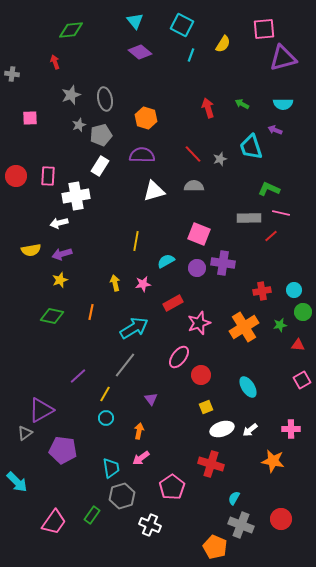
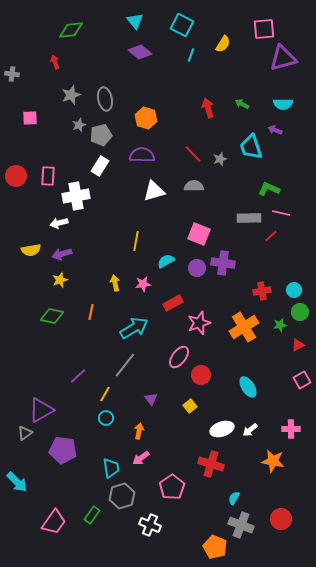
green circle at (303, 312): moved 3 px left
red triangle at (298, 345): rotated 32 degrees counterclockwise
yellow square at (206, 407): moved 16 px left, 1 px up; rotated 16 degrees counterclockwise
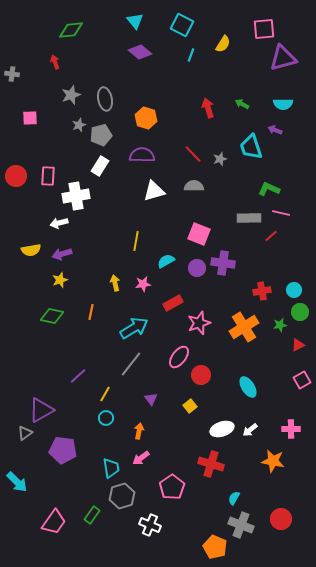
gray line at (125, 365): moved 6 px right, 1 px up
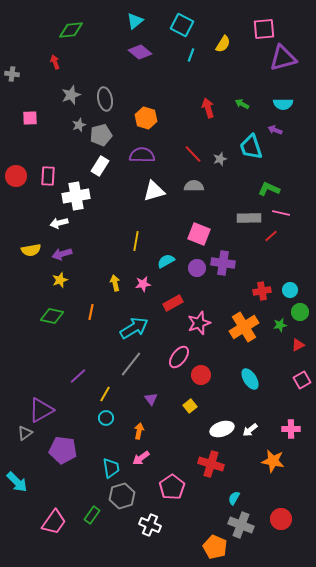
cyan triangle at (135, 21): rotated 30 degrees clockwise
cyan circle at (294, 290): moved 4 px left
cyan ellipse at (248, 387): moved 2 px right, 8 px up
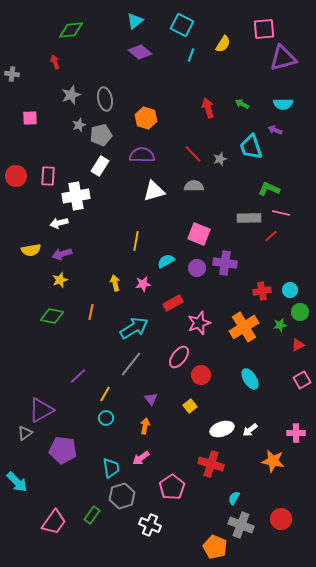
purple cross at (223, 263): moved 2 px right
pink cross at (291, 429): moved 5 px right, 4 px down
orange arrow at (139, 431): moved 6 px right, 5 px up
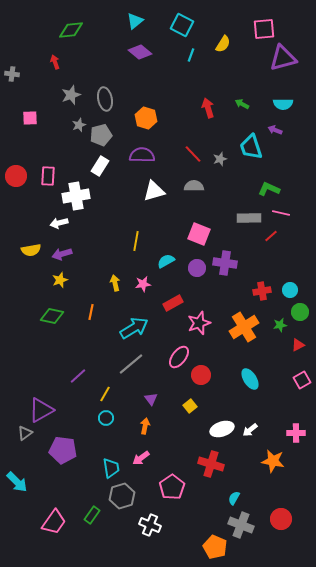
gray line at (131, 364): rotated 12 degrees clockwise
